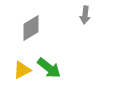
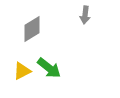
gray diamond: moved 1 px right, 1 px down
yellow triangle: moved 1 px down
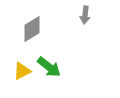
green arrow: moved 1 px up
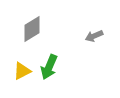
gray arrow: moved 9 px right, 21 px down; rotated 60 degrees clockwise
green arrow: rotated 75 degrees clockwise
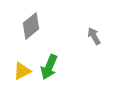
gray diamond: moved 1 px left, 3 px up; rotated 8 degrees counterclockwise
gray arrow: rotated 84 degrees clockwise
